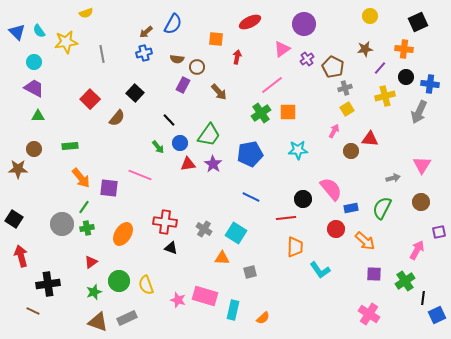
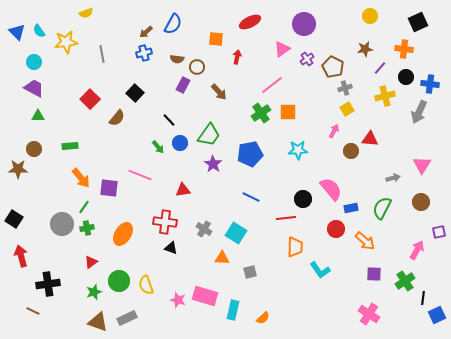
red triangle at (188, 164): moved 5 px left, 26 px down
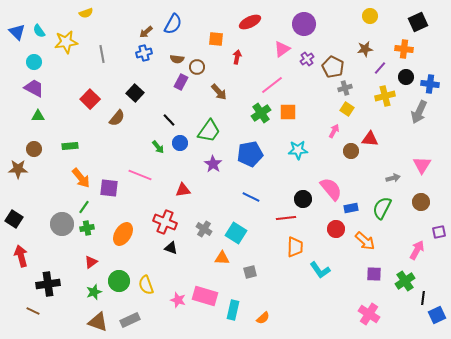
purple rectangle at (183, 85): moved 2 px left, 3 px up
yellow square at (347, 109): rotated 24 degrees counterclockwise
green trapezoid at (209, 135): moved 4 px up
red cross at (165, 222): rotated 15 degrees clockwise
gray rectangle at (127, 318): moved 3 px right, 2 px down
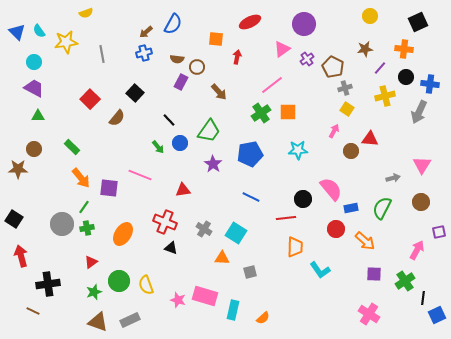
green rectangle at (70, 146): moved 2 px right, 1 px down; rotated 49 degrees clockwise
